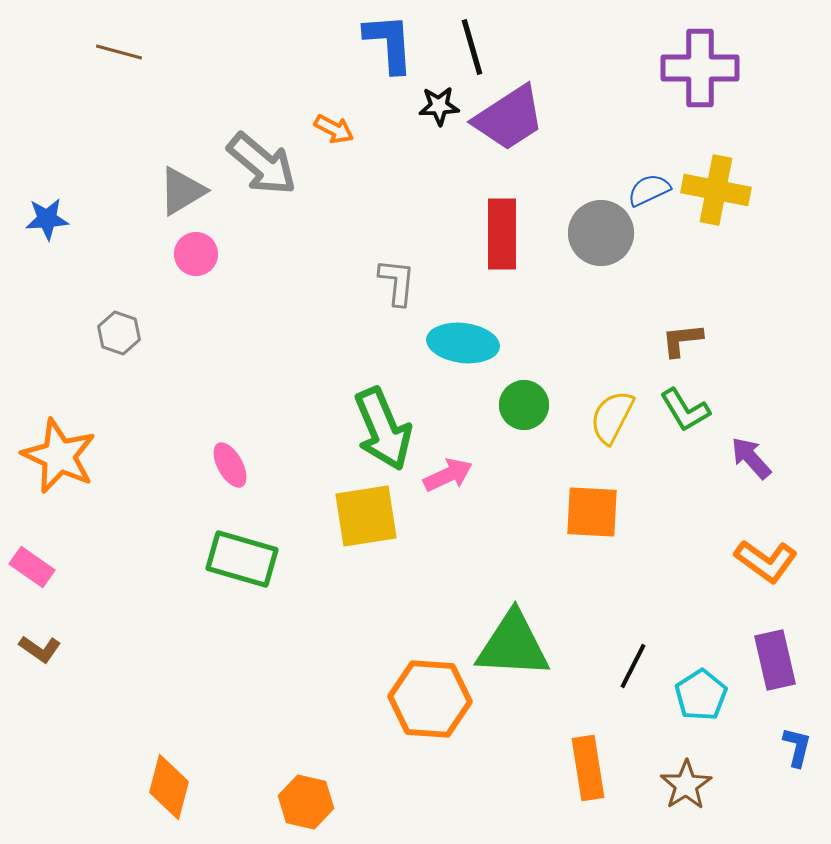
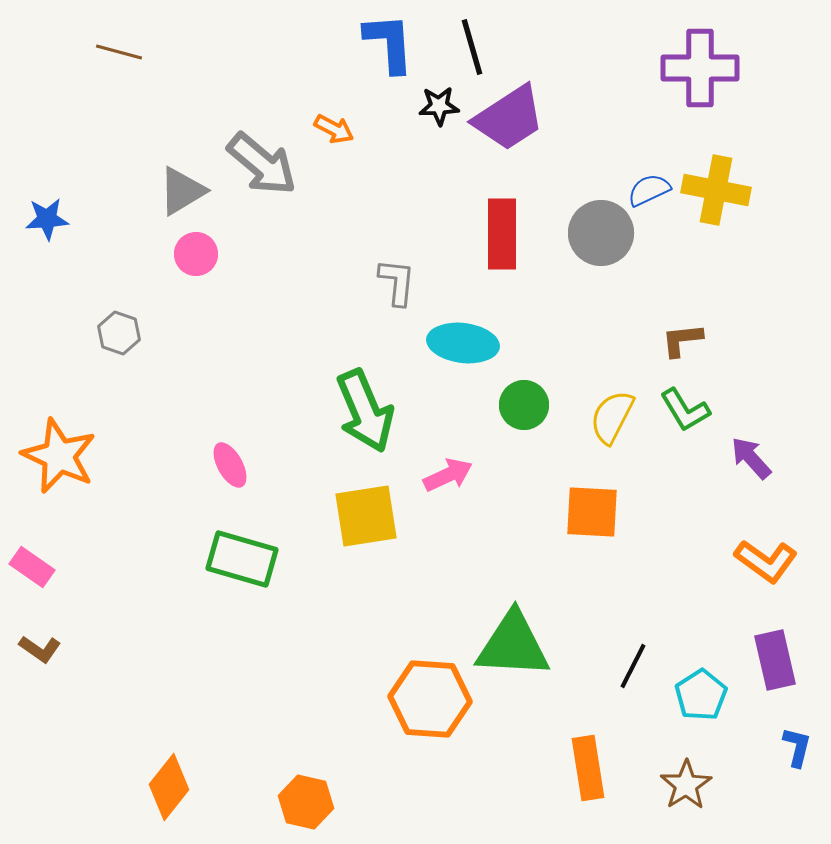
green arrow at (383, 429): moved 18 px left, 18 px up
orange diamond at (169, 787): rotated 24 degrees clockwise
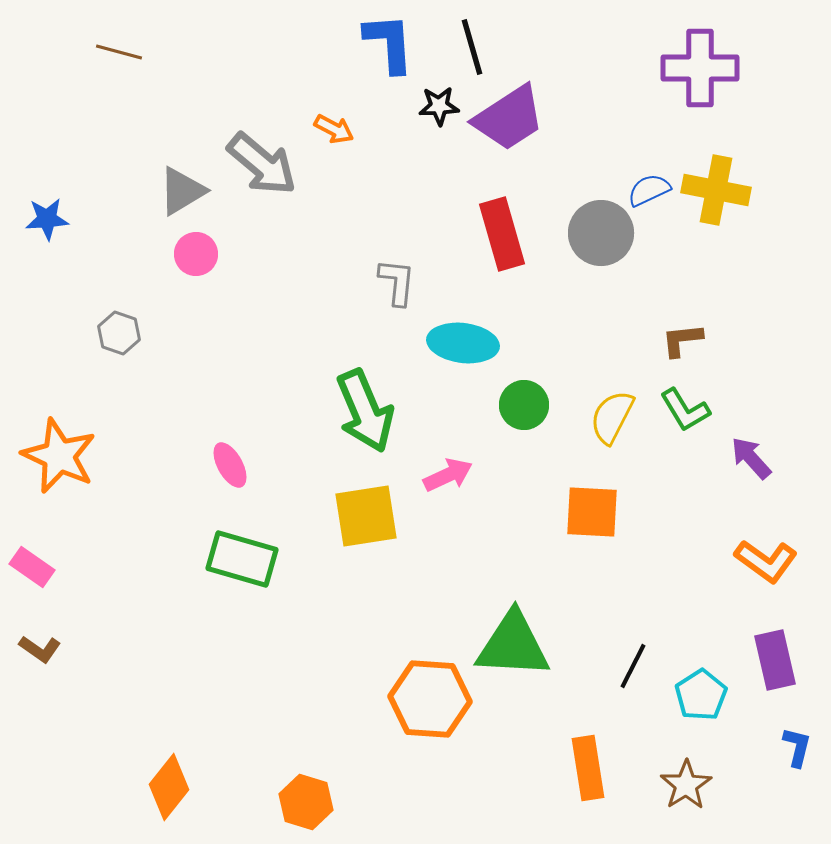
red rectangle at (502, 234): rotated 16 degrees counterclockwise
orange hexagon at (306, 802): rotated 4 degrees clockwise
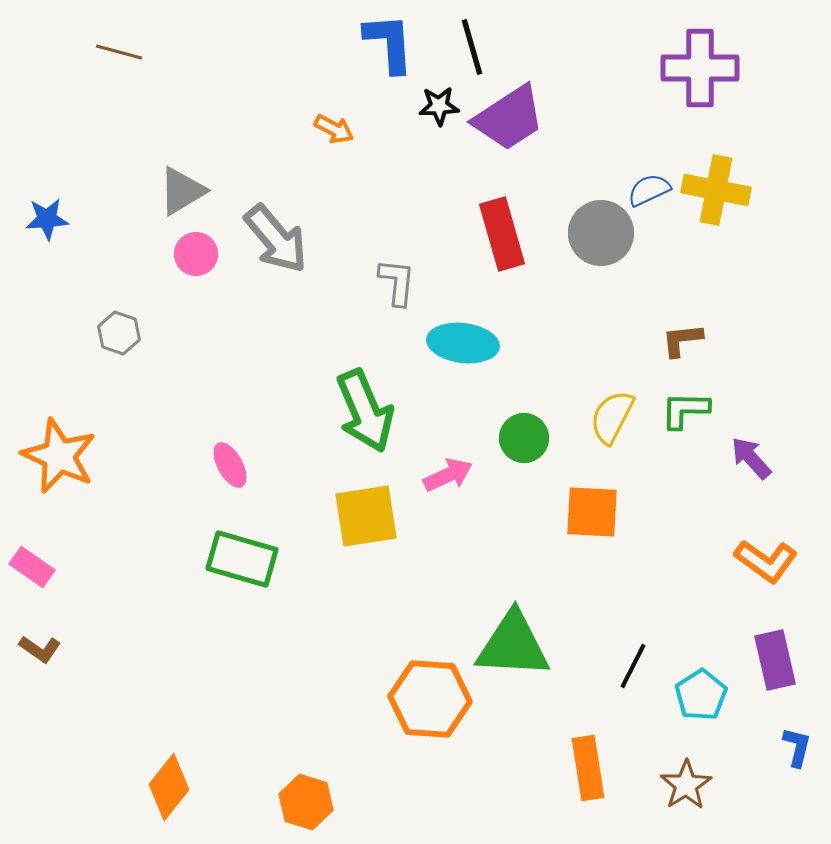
gray arrow at (262, 164): moved 14 px right, 75 px down; rotated 10 degrees clockwise
green circle at (524, 405): moved 33 px down
green L-shape at (685, 410): rotated 122 degrees clockwise
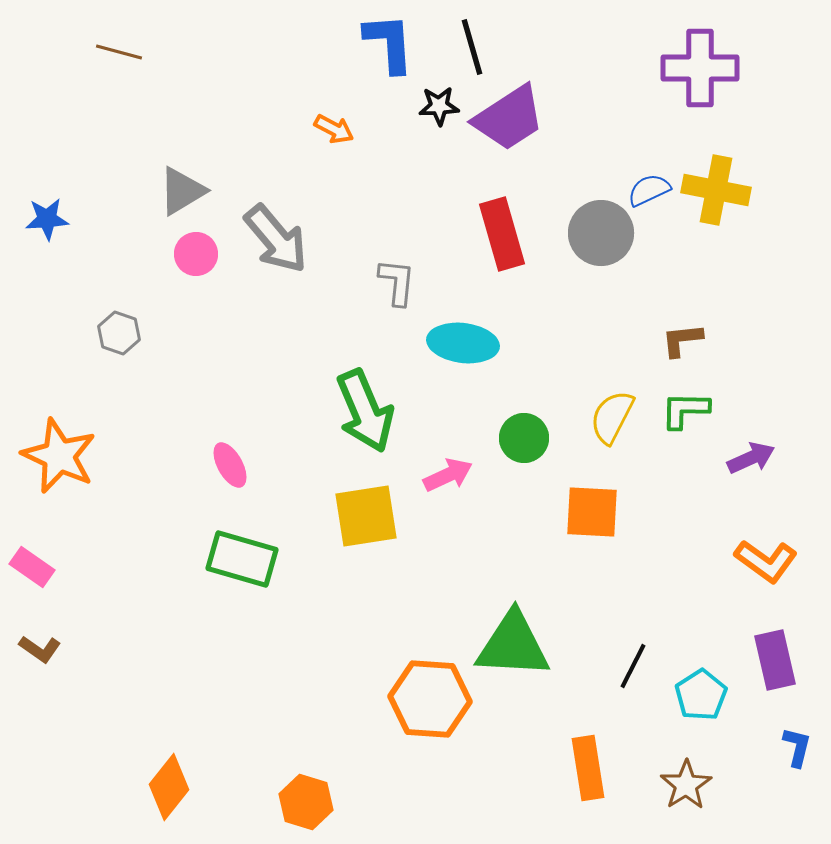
purple arrow at (751, 458): rotated 108 degrees clockwise
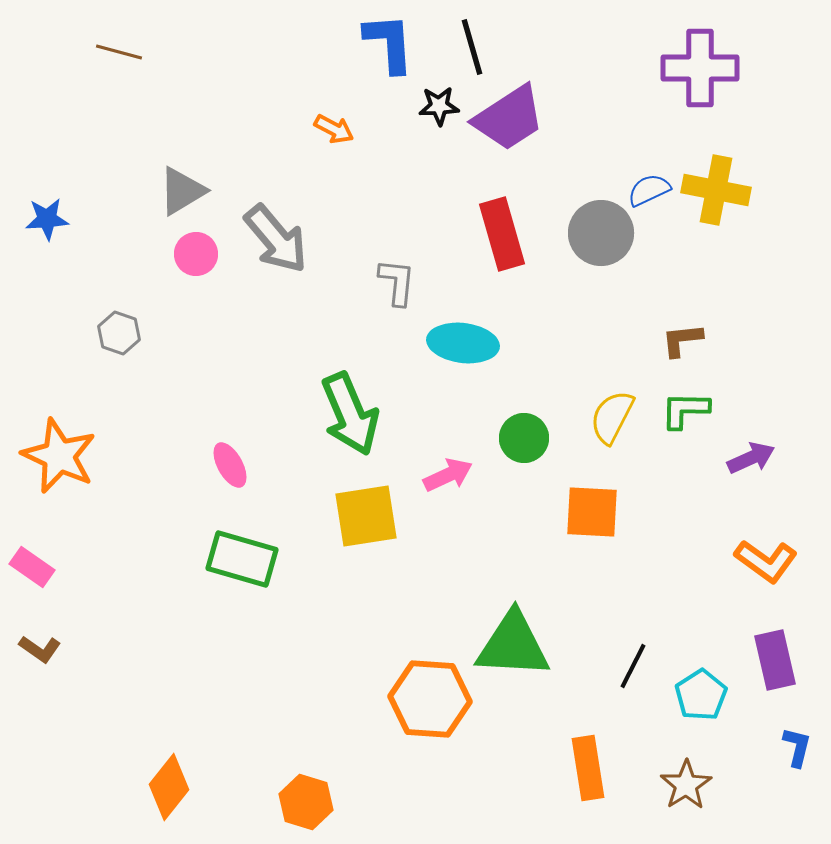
green arrow at (365, 411): moved 15 px left, 3 px down
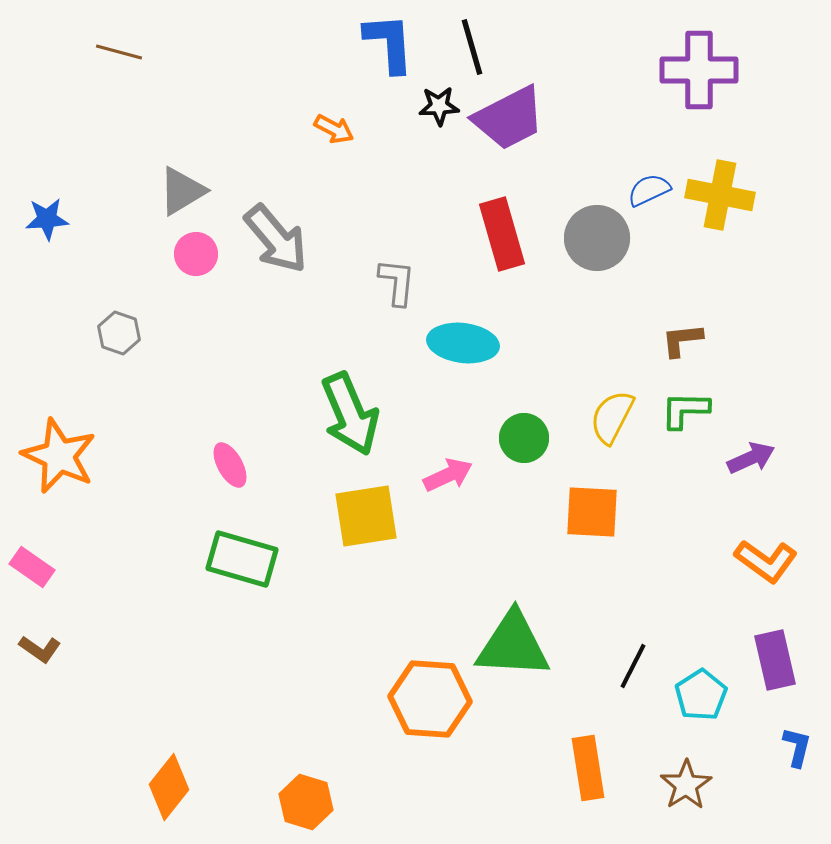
purple cross at (700, 68): moved 1 px left, 2 px down
purple trapezoid at (509, 118): rotated 6 degrees clockwise
yellow cross at (716, 190): moved 4 px right, 5 px down
gray circle at (601, 233): moved 4 px left, 5 px down
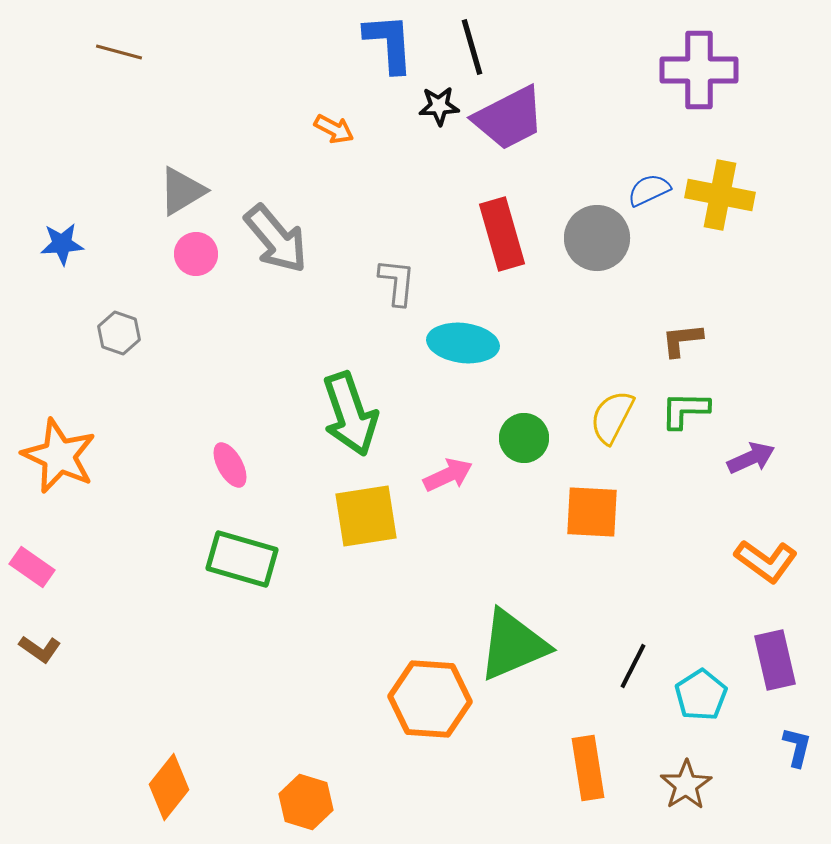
blue star at (47, 219): moved 15 px right, 25 px down
green arrow at (350, 414): rotated 4 degrees clockwise
green triangle at (513, 645): rotated 26 degrees counterclockwise
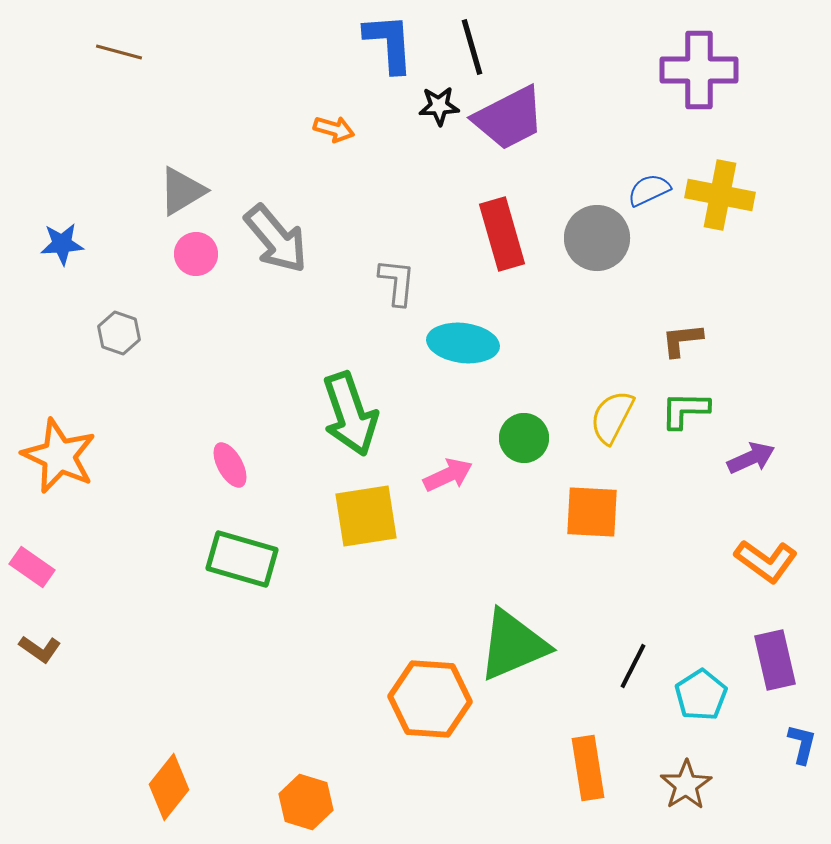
orange arrow at (334, 129): rotated 12 degrees counterclockwise
blue L-shape at (797, 747): moved 5 px right, 3 px up
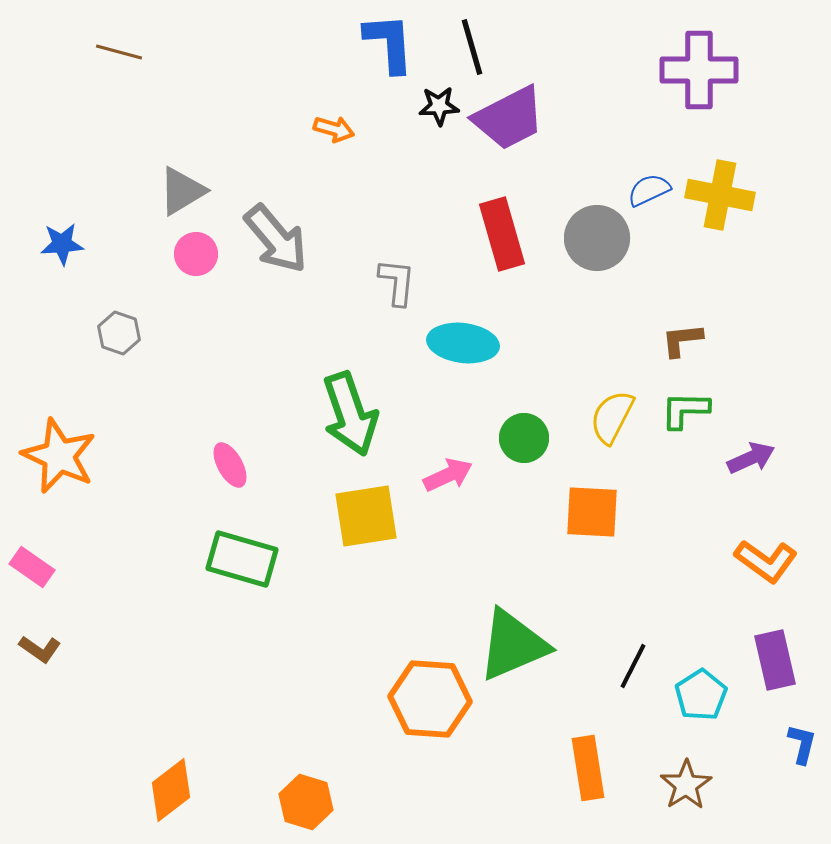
orange diamond at (169, 787): moved 2 px right, 3 px down; rotated 14 degrees clockwise
